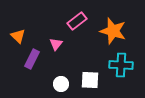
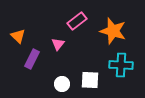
pink triangle: moved 2 px right
white circle: moved 1 px right
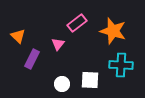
pink rectangle: moved 2 px down
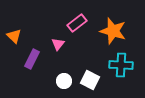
orange triangle: moved 4 px left
white square: rotated 24 degrees clockwise
white circle: moved 2 px right, 3 px up
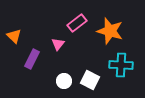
orange star: moved 3 px left
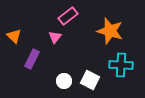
pink rectangle: moved 9 px left, 7 px up
pink triangle: moved 3 px left, 7 px up
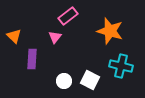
purple rectangle: rotated 24 degrees counterclockwise
cyan cross: moved 1 px down; rotated 10 degrees clockwise
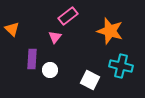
orange triangle: moved 2 px left, 7 px up
white circle: moved 14 px left, 11 px up
